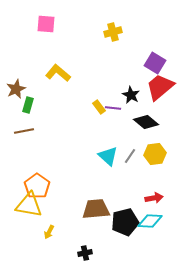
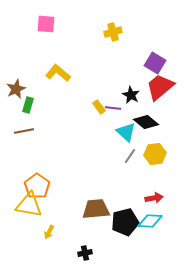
cyan triangle: moved 18 px right, 24 px up
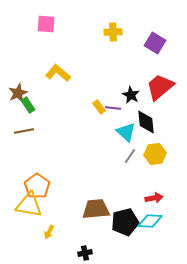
yellow cross: rotated 12 degrees clockwise
purple square: moved 20 px up
brown star: moved 2 px right, 4 px down
green rectangle: rotated 49 degrees counterclockwise
black diamond: rotated 45 degrees clockwise
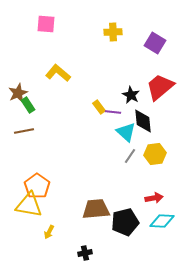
purple line: moved 4 px down
black diamond: moved 3 px left, 1 px up
cyan diamond: moved 12 px right
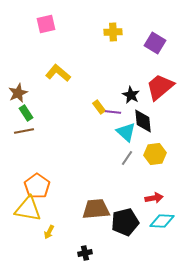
pink square: rotated 18 degrees counterclockwise
green rectangle: moved 2 px left, 8 px down
gray line: moved 3 px left, 2 px down
yellow triangle: moved 1 px left, 4 px down
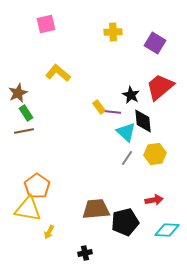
red arrow: moved 2 px down
cyan diamond: moved 5 px right, 9 px down
